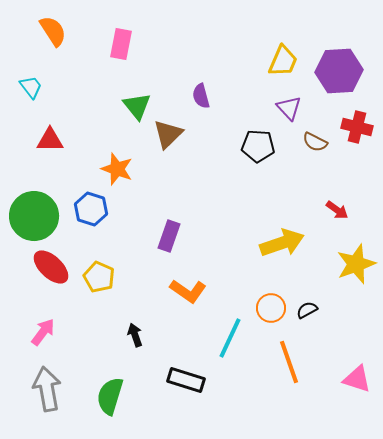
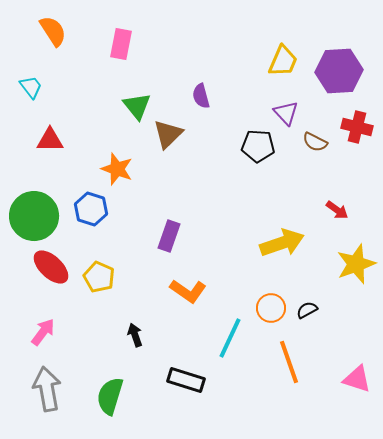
purple triangle: moved 3 px left, 5 px down
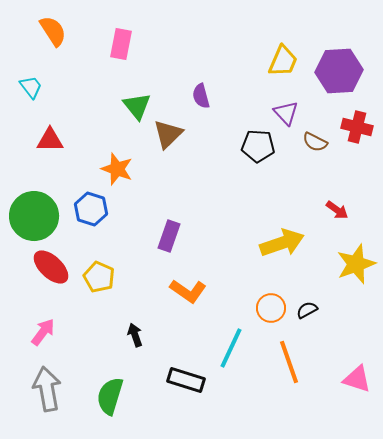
cyan line: moved 1 px right, 10 px down
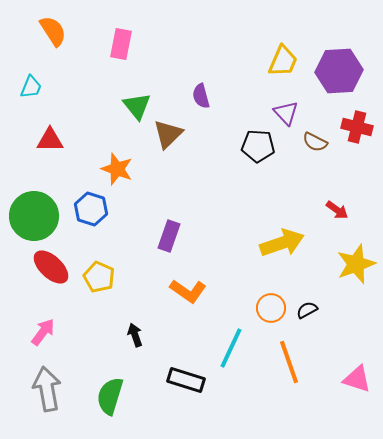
cyan trapezoid: rotated 60 degrees clockwise
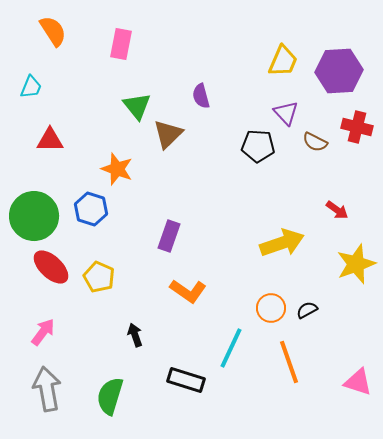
pink triangle: moved 1 px right, 3 px down
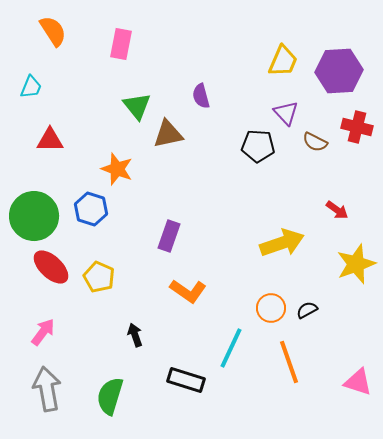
brown triangle: rotated 32 degrees clockwise
